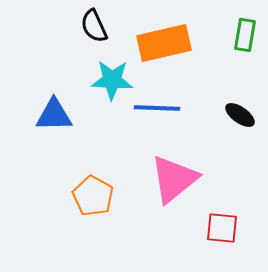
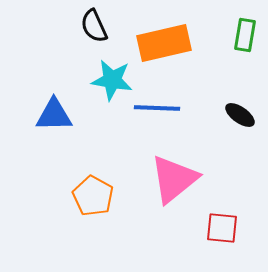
cyan star: rotated 6 degrees clockwise
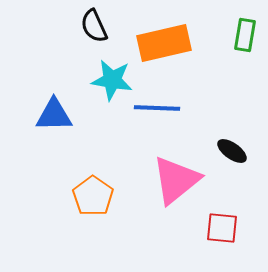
black ellipse: moved 8 px left, 36 px down
pink triangle: moved 2 px right, 1 px down
orange pentagon: rotated 6 degrees clockwise
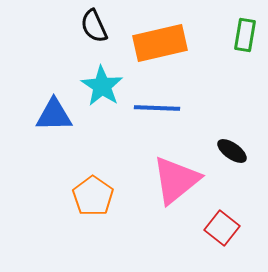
orange rectangle: moved 4 px left
cyan star: moved 10 px left, 6 px down; rotated 24 degrees clockwise
red square: rotated 32 degrees clockwise
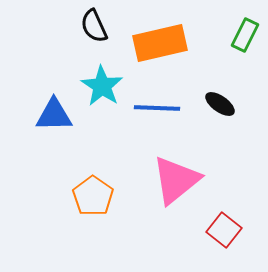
green rectangle: rotated 16 degrees clockwise
black ellipse: moved 12 px left, 47 px up
red square: moved 2 px right, 2 px down
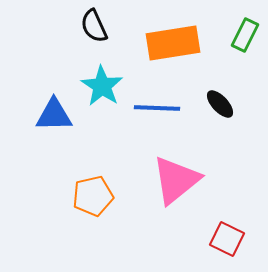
orange rectangle: moved 13 px right; rotated 4 degrees clockwise
black ellipse: rotated 12 degrees clockwise
orange pentagon: rotated 24 degrees clockwise
red square: moved 3 px right, 9 px down; rotated 12 degrees counterclockwise
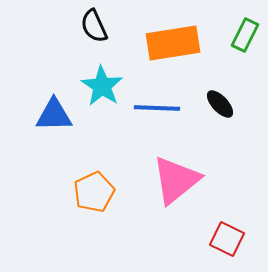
orange pentagon: moved 1 px right, 4 px up; rotated 12 degrees counterclockwise
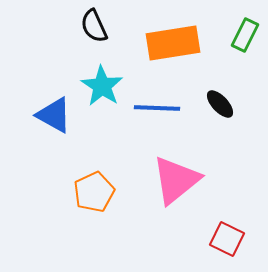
blue triangle: rotated 30 degrees clockwise
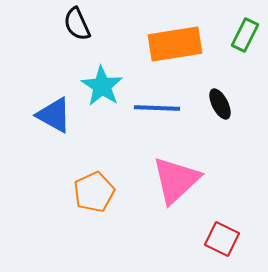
black semicircle: moved 17 px left, 2 px up
orange rectangle: moved 2 px right, 1 px down
black ellipse: rotated 16 degrees clockwise
pink triangle: rotated 4 degrees counterclockwise
red square: moved 5 px left
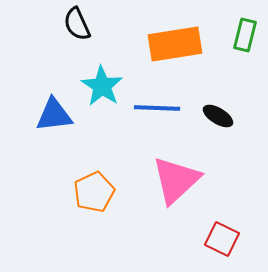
green rectangle: rotated 12 degrees counterclockwise
black ellipse: moved 2 px left, 12 px down; rotated 32 degrees counterclockwise
blue triangle: rotated 36 degrees counterclockwise
